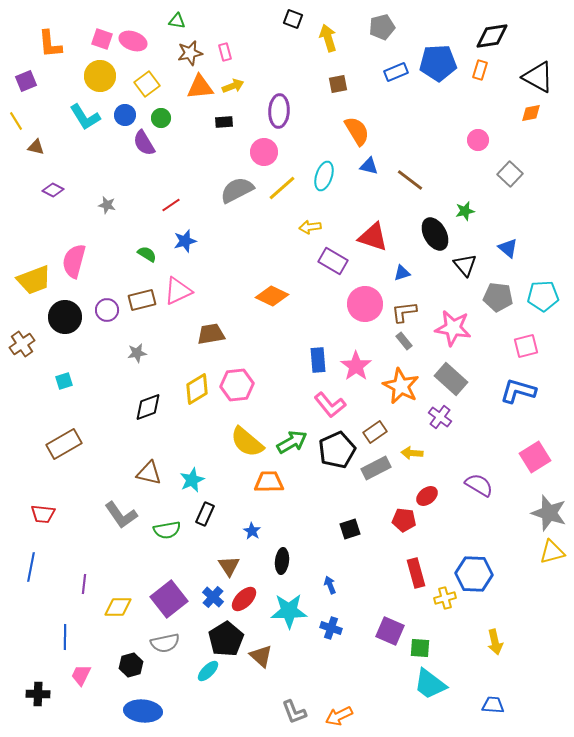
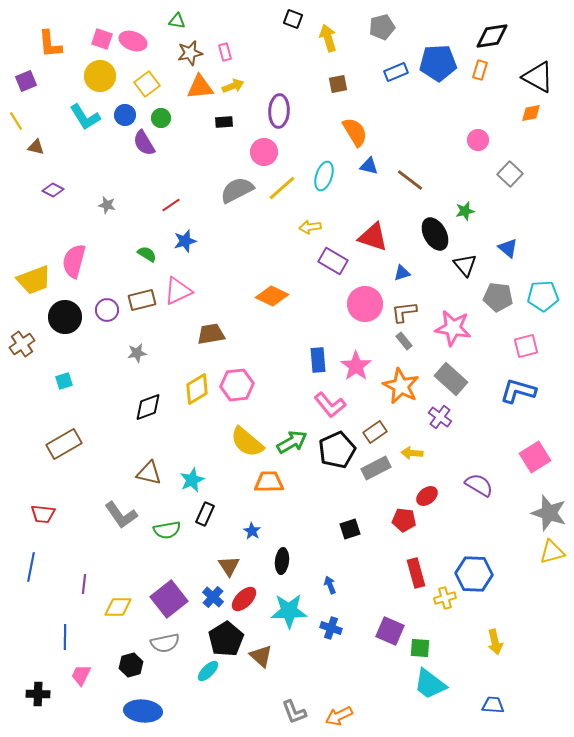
orange semicircle at (357, 131): moved 2 px left, 1 px down
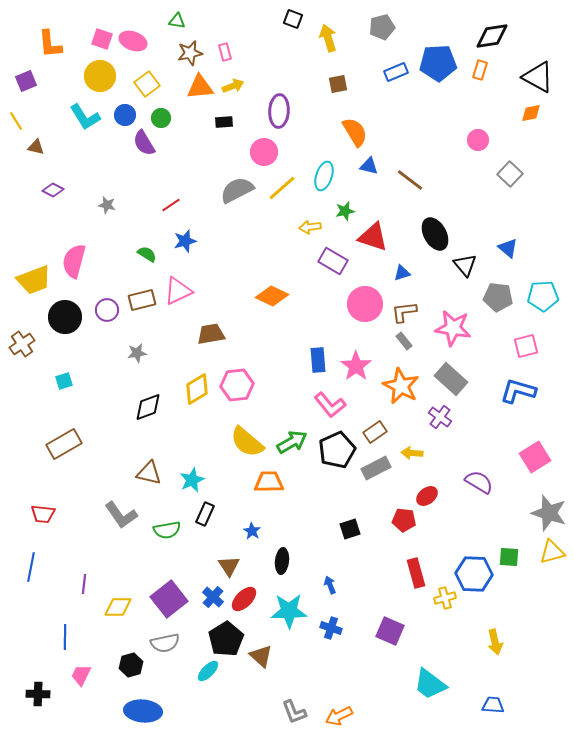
green star at (465, 211): moved 120 px left
purple semicircle at (479, 485): moved 3 px up
green square at (420, 648): moved 89 px right, 91 px up
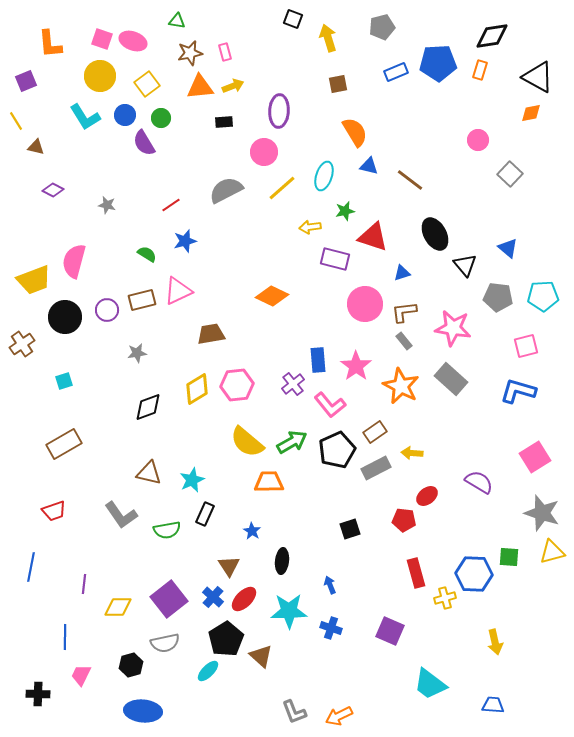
gray semicircle at (237, 190): moved 11 px left
purple rectangle at (333, 261): moved 2 px right, 2 px up; rotated 16 degrees counterclockwise
purple cross at (440, 417): moved 147 px left, 33 px up; rotated 15 degrees clockwise
gray star at (549, 513): moved 7 px left
red trapezoid at (43, 514): moved 11 px right, 3 px up; rotated 25 degrees counterclockwise
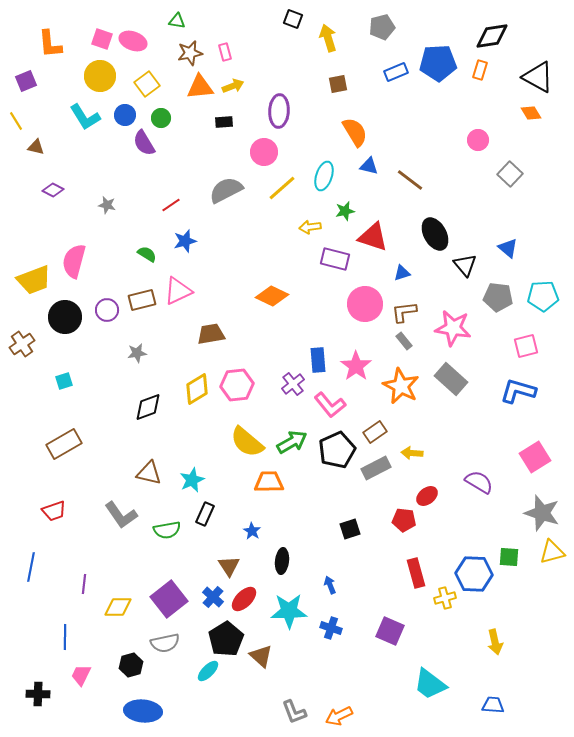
orange diamond at (531, 113): rotated 70 degrees clockwise
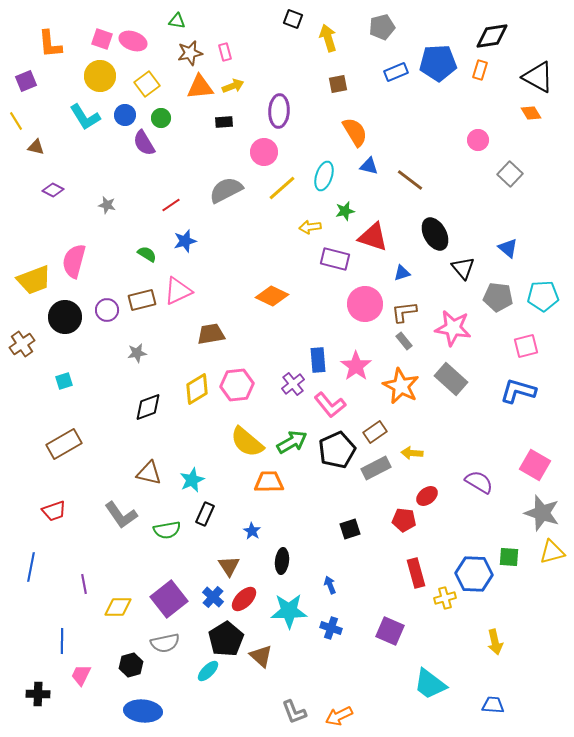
black triangle at (465, 265): moved 2 px left, 3 px down
pink square at (535, 457): moved 8 px down; rotated 28 degrees counterclockwise
purple line at (84, 584): rotated 18 degrees counterclockwise
blue line at (65, 637): moved 3 px left, 4 px down
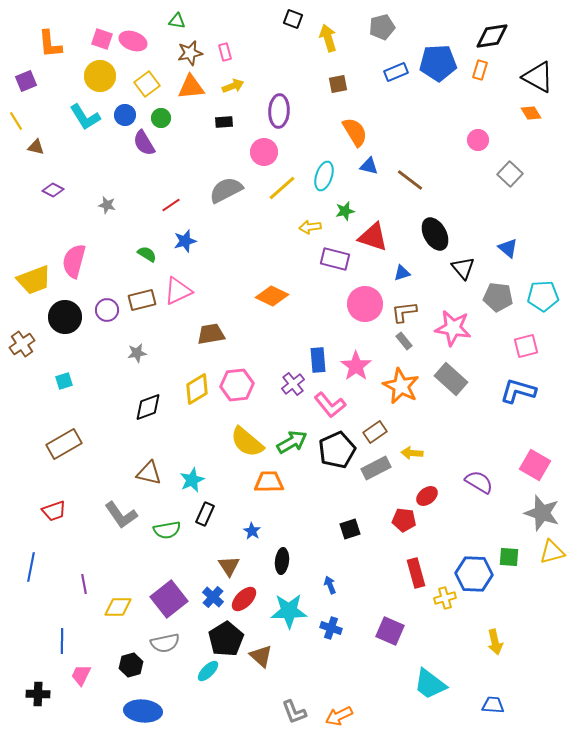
orange triangle at (200, 87): moved 9 px left
